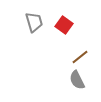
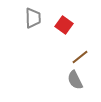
gray trapezoid: moved 1 px left, 4 px up; rotated 15 degrees clockwise
gray semicircle: moved 2 px left
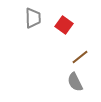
gray semicircle: moved 2 px down
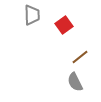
gray trapezoid: moved 1 px left, 3 px up
red square: rotated 18 degrees clockwise
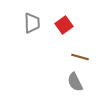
gray trapezoid: moved 8 px down
brown line: rotated 54 degrees clockwise
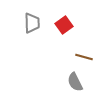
brown line: moved 4 px right
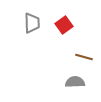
gray semicircle: rotated 114 degrees clockwise
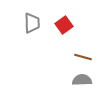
brown line: moved 1 px left
gray semicircle: moved 7 px right, 2 px up
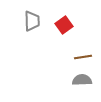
gray trapezoid: moved 2 px up
brown line: rotated 24 degrees counterclockwise
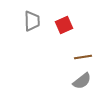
red square: rotated 12 degrees clockwise
gray semicircle: moved 1 px down; rotated 144 degrees clockwise
